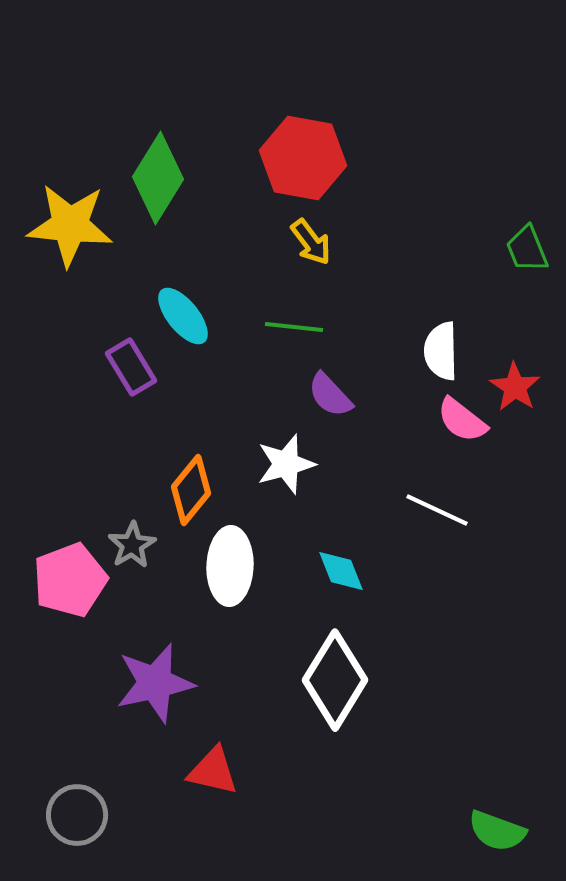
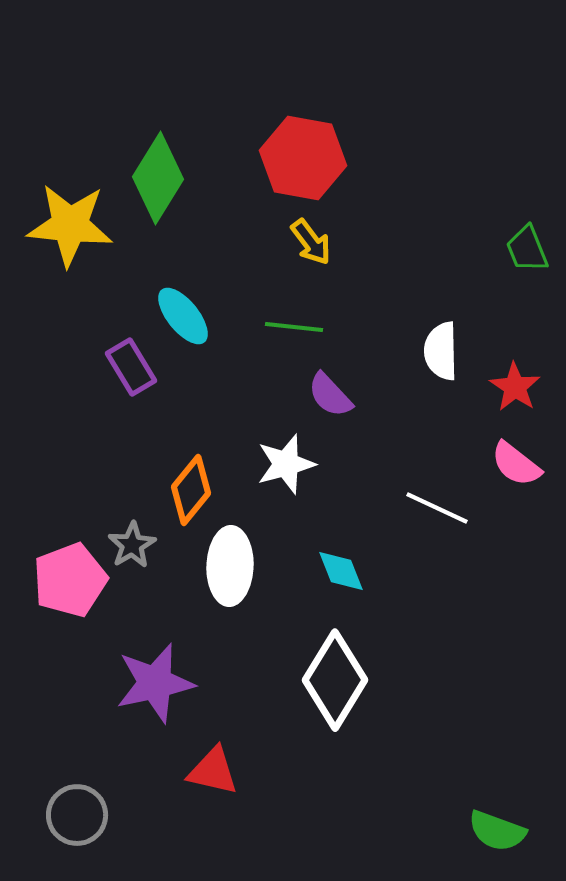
pink semicircle: moved 54 px right, 44 px down
white line: moved 2 px up
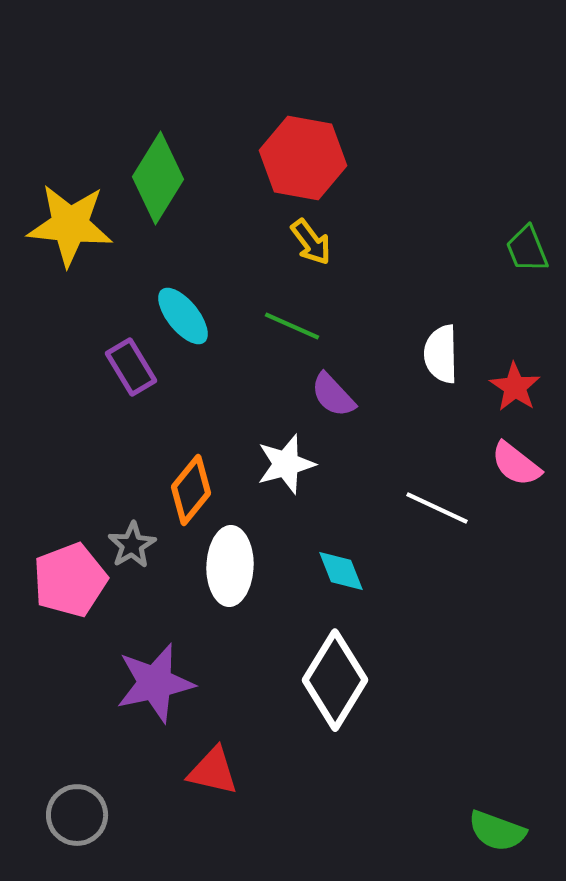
green line: moved 2 px left, 1 px up; rotated 18 degrees clockwise
white semicircle: moved 3 px down
purple semicircle: moved 3 px right
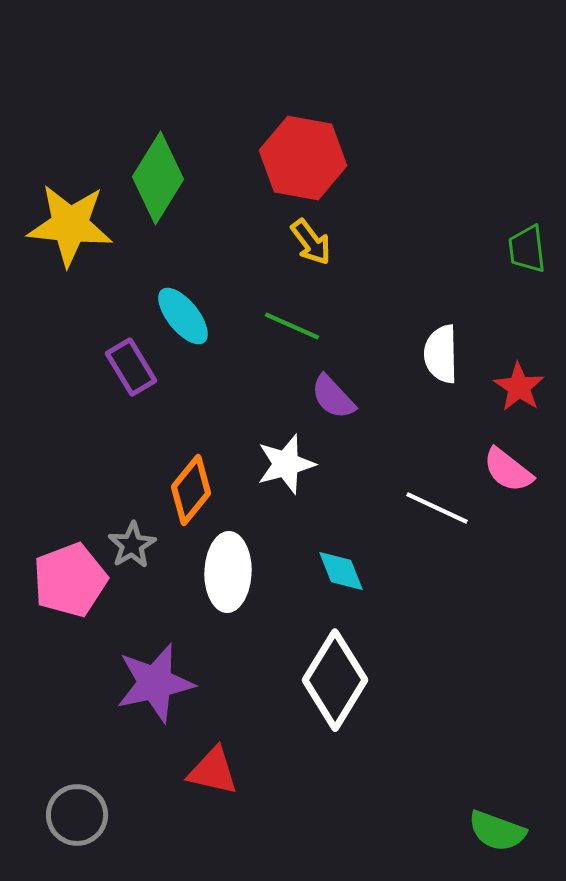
green trapezoid: rotated 15 degrees clockwise
red star: moved 4 px right
purple semicircle: moved 2 px down
pink semicircle: moved 8 px left, 6 px down
white ellipse: moved 2 px left, 6 px down
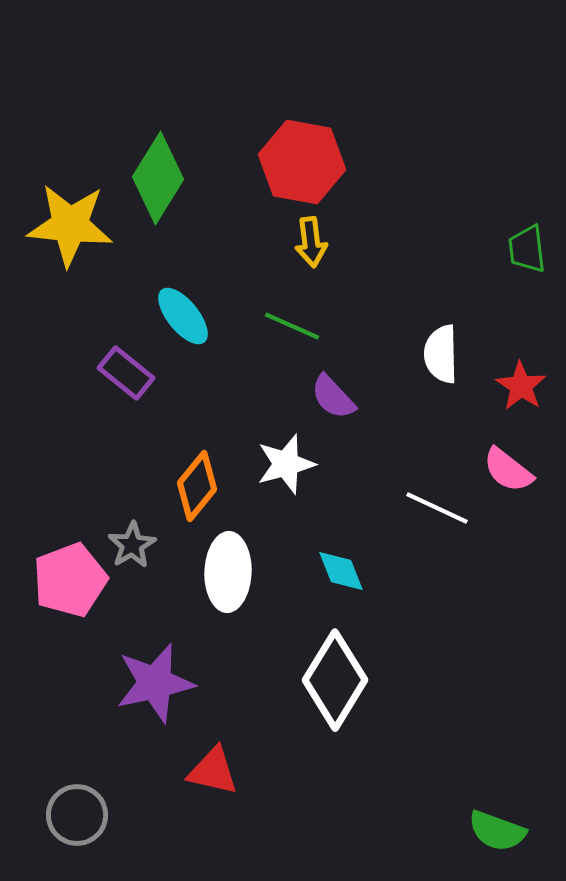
red hexagon: moved 1 px left, 4 px down
yellow arrow: rotated 30 degrees clockwise
purple rectangle: moved 5 px left, 6 px down; rotated 20 degrees counterclockwise
red star: moved 2 px right, 1 px up
orange diamond: moved 6 px right, 4 px up
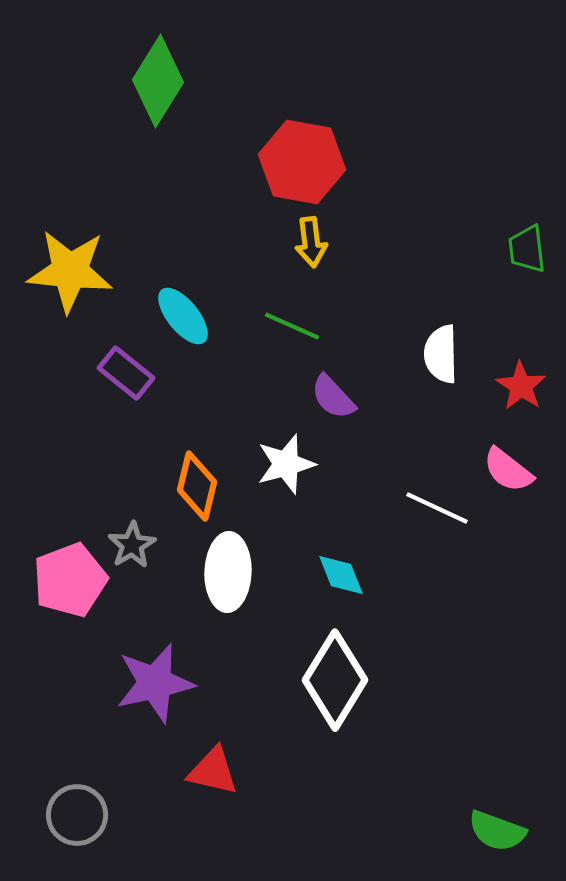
green diamond: moved 97 px up
yellow star: moved 46 px down
orange diamond: rotated 26 degrees counterclockwise
cyan diamond: moved 4 px down
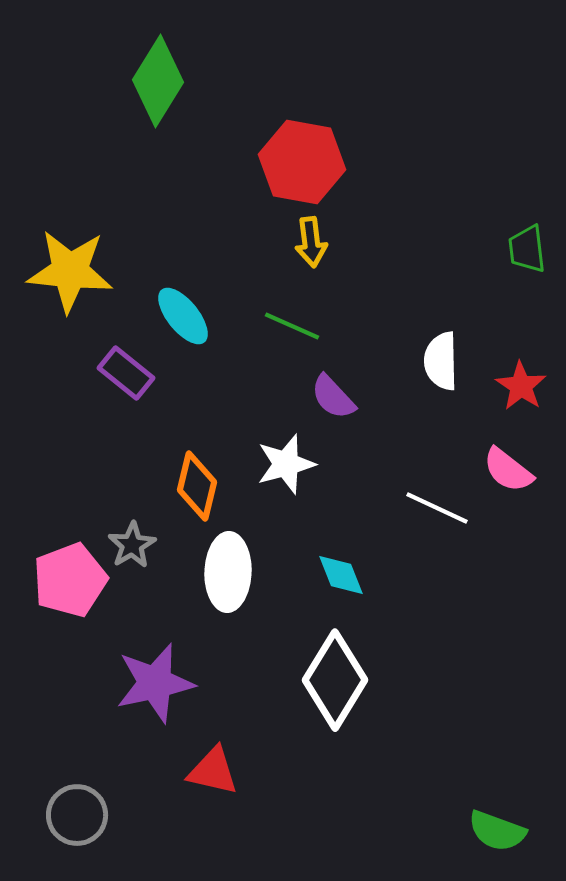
white semicircle: moved 7 px down
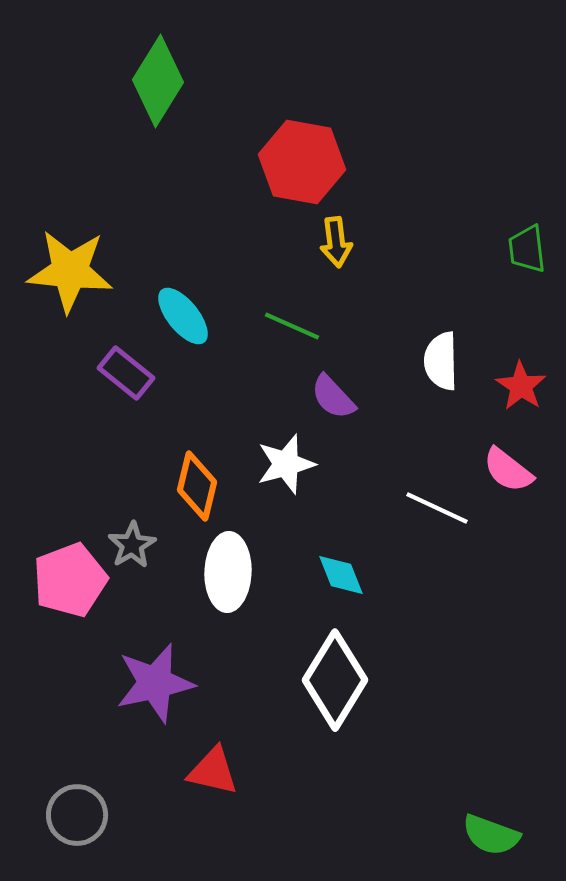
yellow arrow: moved 25 px right
green semicircle: moved 6 px left, 4 px down
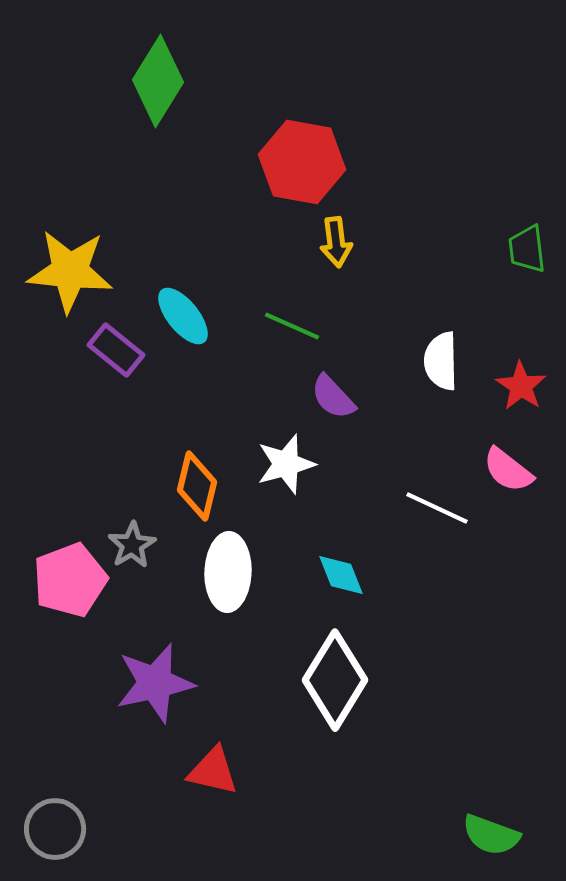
purple rectangle: moved 10 px left, 23 px up
gray circle: moved 22 px left, 14 px down
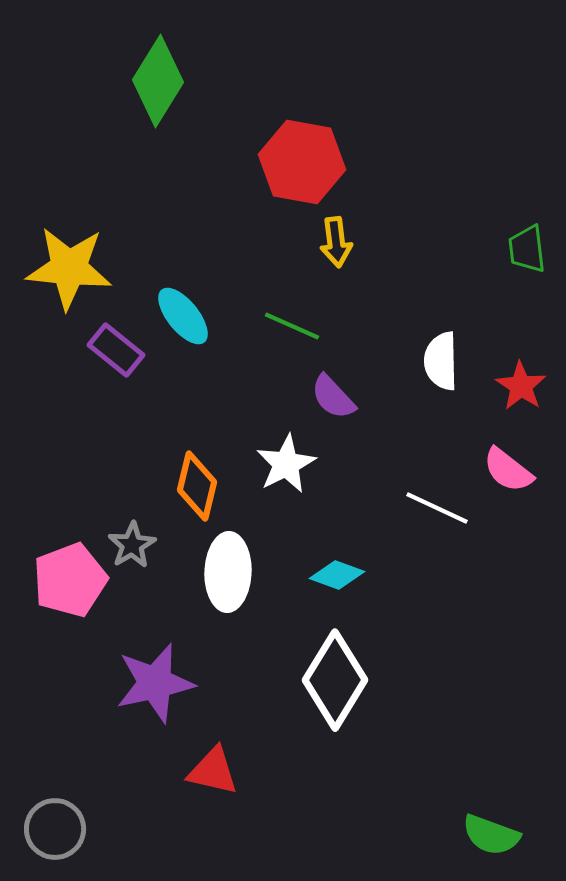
yellow star: moved 1 px left, 3 px up
white star: rotated 12 degrees counterclockwise
cyan diamond: moved 4 px left; rotated 48 degrees counterclockwise
